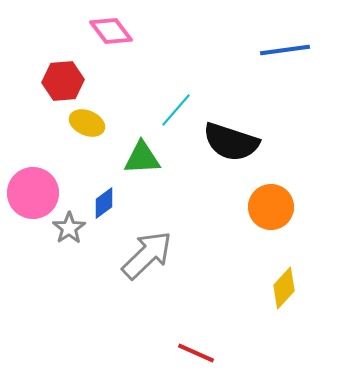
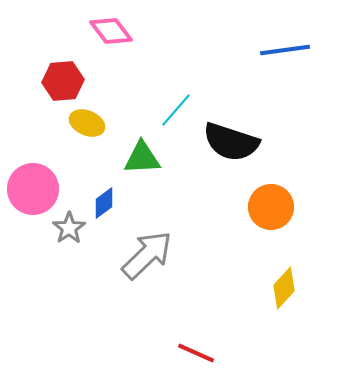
pink circle: moved 4 px up
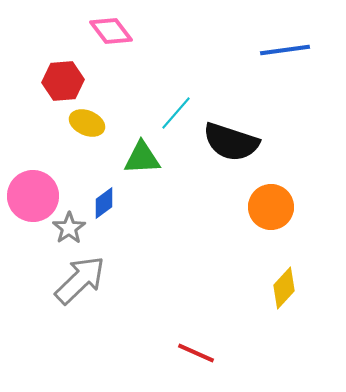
cyan line: moved 3 px down
pink circle: moved 7 px down
gray arrow: moved 67 px left, 25 px down
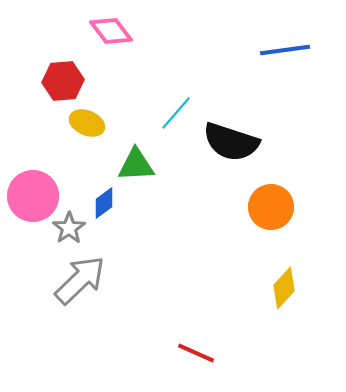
green triangle: moved 6 px left, 7 px down
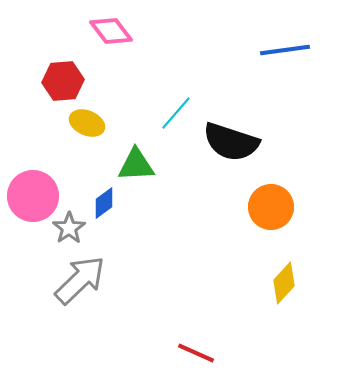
yellow diamond: moved 5 px up
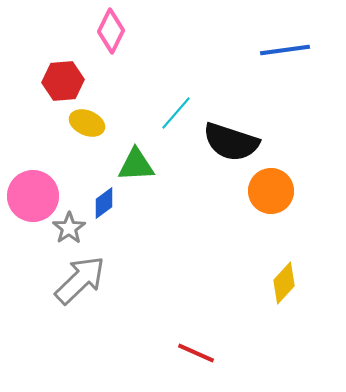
pink diamond: rotated 63 degrees clockwise
orange circle: moved 16 px up
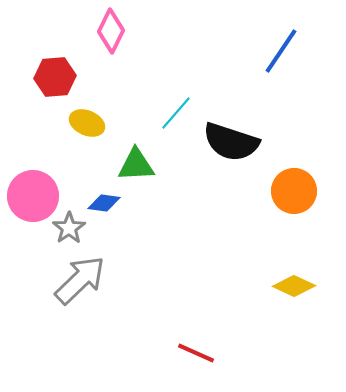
blue line: moved 4 px left, 1 px down; rotated 48 degrees counterclockwise
red hexagon: moved 8 px left, 4 px up
orange circle: moved 23 px right
blue diamond: rotated 44 degrees clockwise
yellow diamond: moved 10 px right, 3 px down; rotated 72 degrees clockwise
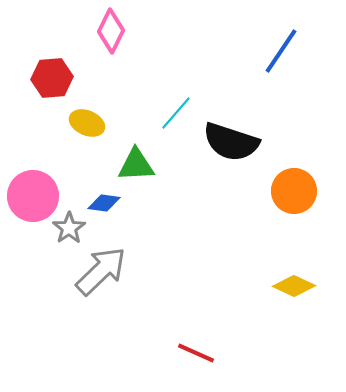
red hexagon: moved 3 px left, 1 px down
gray arrow: moved 21 px right, 9 px up
